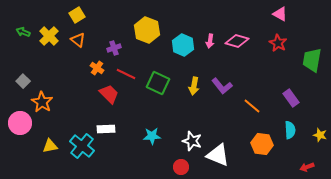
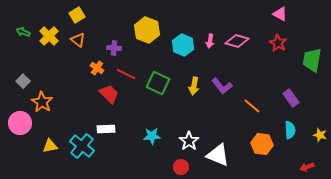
purple cross: rotated 24 degrees clockwise
white star: moved 3 px left; rotated 18 degrees clockwise
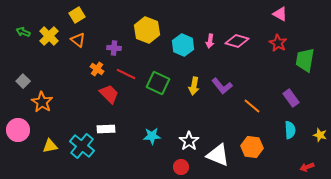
green trapezoid: moved 7 px left
orange cross: moved 1 px down
pink circle: moved 2 px left, 7 px down
orange hexagon: moved 10 px left, 3 px down
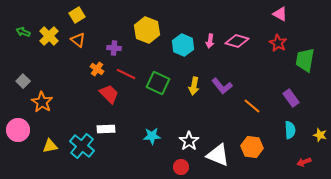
red arrow: moved 3 px left, 5 px up
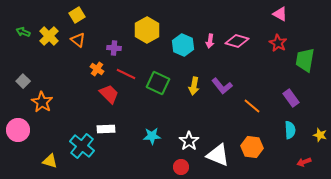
yellow hexagon: rotated 10 degrees clockwise
yellow triangle: moved 15 px down; rotated 28 degrees clockwise
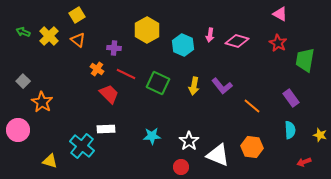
pink arrow: moved 6 px up
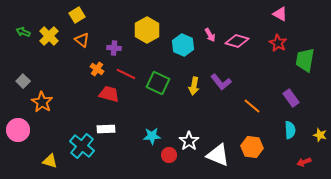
pink arrow: rotated 40 degrees counterclockwise
orange triangle: moved 4 px right
purple L-shape: moved 1 px left, 4 px up
red trapezoid: rotated 30 degrees counterclockwise
red circle: moved 12 px left, 12 px up
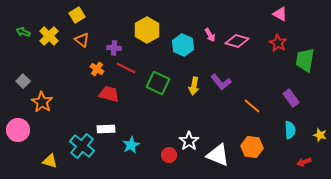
red line: moved 6 px up
cyan star: moved 21 px left, 9 px down; rotated 24 degrees counterclockwise
